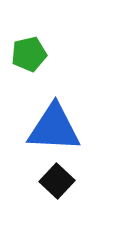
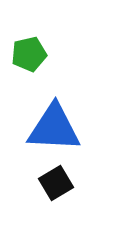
black square: moved 1 px left, 2 px down; rotated 16 degrees clockwise
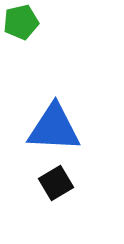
green pentagon: moved 8 px left, 32 px up
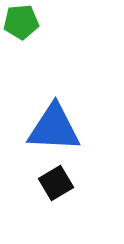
green pentagon: rotated 8 degrees clockwise
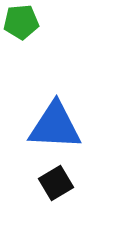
blue triangle: moved 1 px right, 2 px up
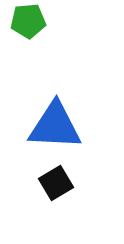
green pentagon: moved 7 px right, 1 px up
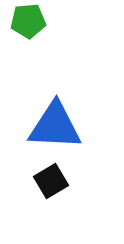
black square: moved 5 px left, 2 px up
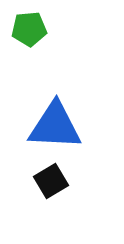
green pentagon: moved 1 px right, 8 px down
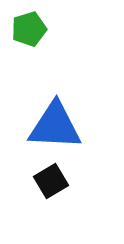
green pentagon: rotated 12 degrees counterclockwise
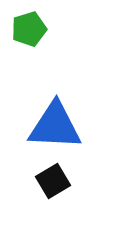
black square: moved 2 px right
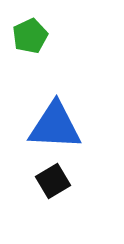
green pentagon: moved 1 px right, 7 px down; rotated 8 degrees counterclockwise
